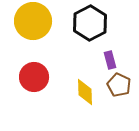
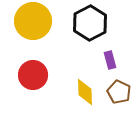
red circle: moved 1 px left, 2 px up
brown pentagon: moved 7 px down
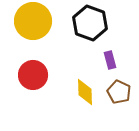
black hexagon: rotated 12 degrees counterclockwise
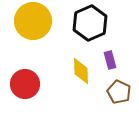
black hexagon: rotated 16 degrees clockwise
red circle: moved 8 px left, 9 px down
yellow diamond: moved 4 px left, 21 px up
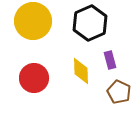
red circle: moved 9 px right, 6 px up
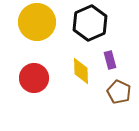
yellow circle: moved 4 px right, 1 px down
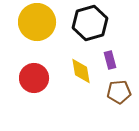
black hexagon: rotated 8 degrees clockwise
yellow diamond: rotated 8 degrees counterclockwise
brown pentagon: rotated 30 degrees counterclockwise
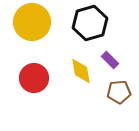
yellow circle: moved 5 px left
purple rectangle: rotated 30 degrees counterclockwise
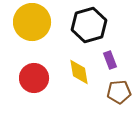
black hexagon: moved 1 px left, 2 px down
purple rectangle: rotated 24 degrees clockwise
yellow diamond: moved 2 px left, 1 px down
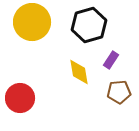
purple rectangle: moved 1 px right; rotated 54 degrees clockwise
red circle: moved 14 px left, 20 px down
